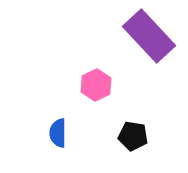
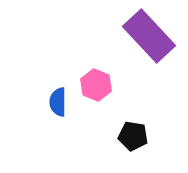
pink hexagon: rotated 12 degrees counterclockwise
blue semicircle: moved 31 px up
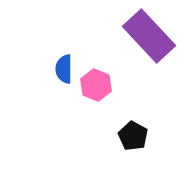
blue semicircle: moved 6 px right, 33 px up
black pentagon: rotated 20 degrees clockwise
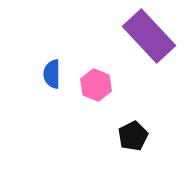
blue semicircle: moved 12 px left, 5 px down
black pentagon: rotated 16 degrees clockwise
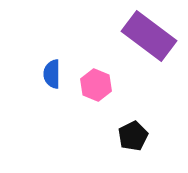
purple rectangle: rotated 10 degrees counterclockwise
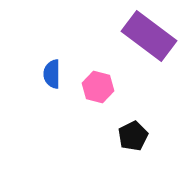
pink hexagon: moved 2 px right, 2 px down; rotated 8 degrees counterclockwise
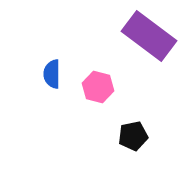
black pentagon: rotated 16 degrees clockwise
